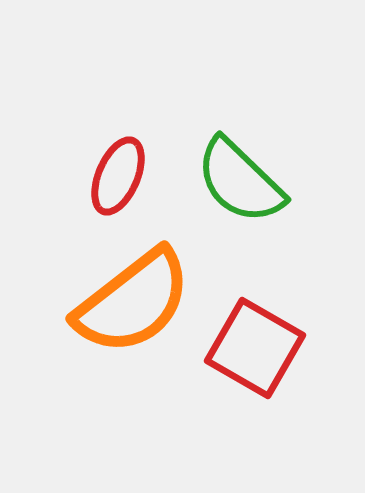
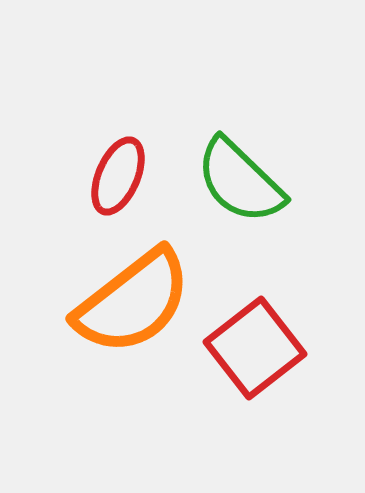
red square: rotated 22 degrees clockwise
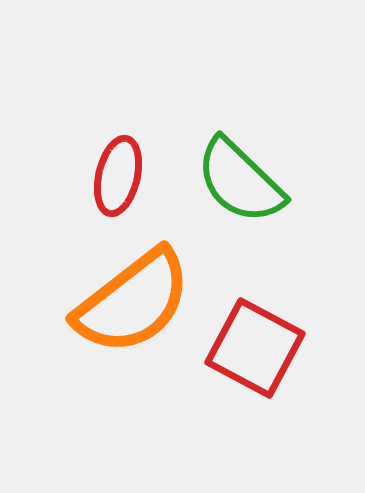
red ellipse: rotated 10 degrees counterclockwise
red square: rotated 24 degrees counterclockwise
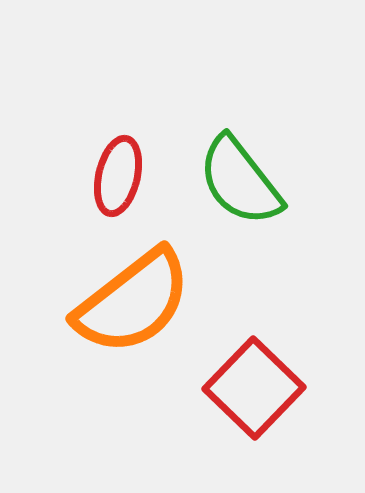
green semicircle: rotated 8 degrees clockwise
red square: moved 1 px left, 40 px down; rotated 16 degrees clockwise
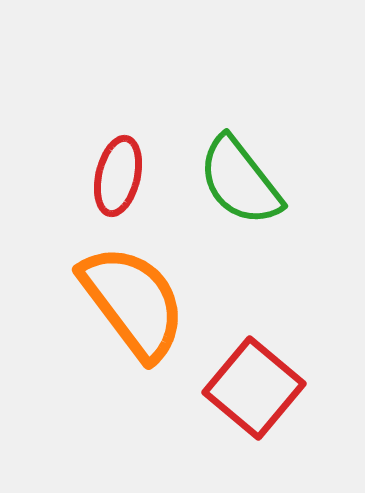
orange semicircle: rotated 89 degrees counterclockwise
red square: rotated 4 degrees counterclockwise
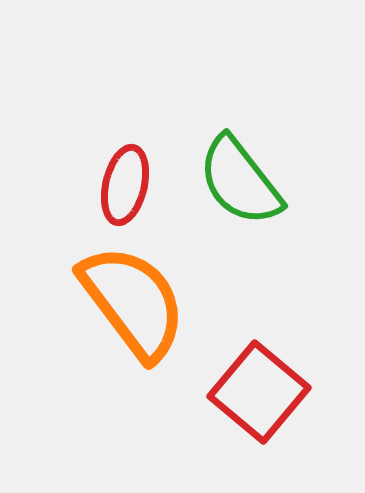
red ellipse: moved 7 px right, 9 px down
red square: moved 5 px right, 4 px down
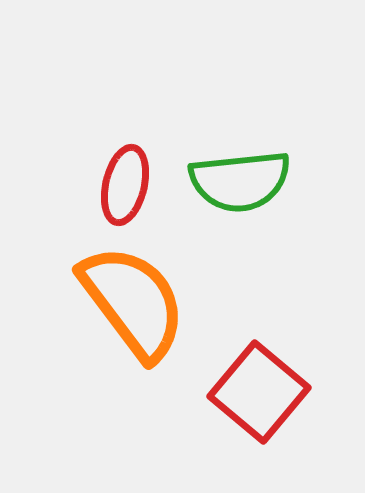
green semicircle: rotated 58 degrees counterclockwise
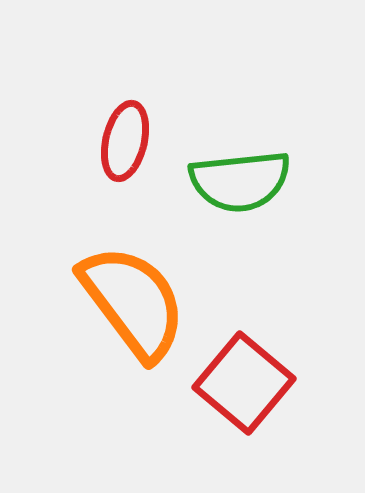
red ellipse: moved 44 px up
red square: moved 15 px left, 9 px up
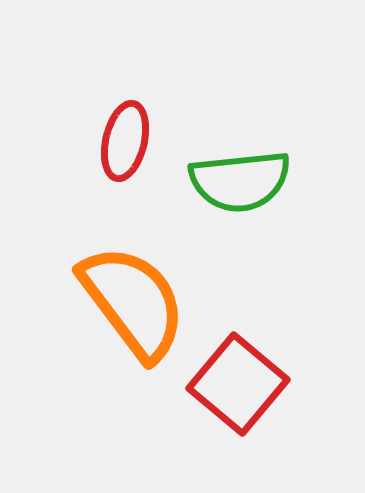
red square: moved 6 px left, 1 px down
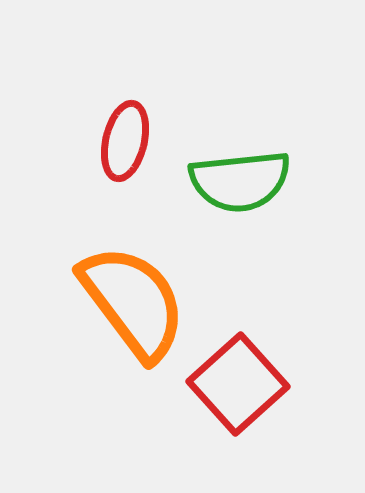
red square: rotated 8 degrees clockwise
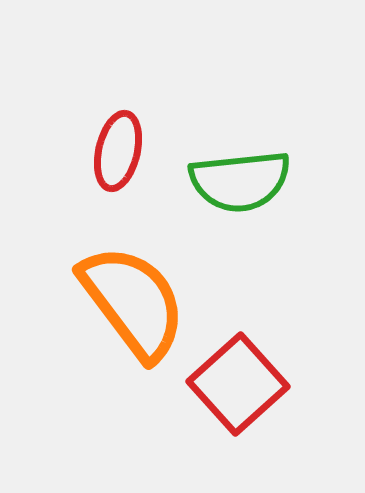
red ellipse: moved 7 px left, 10 px down
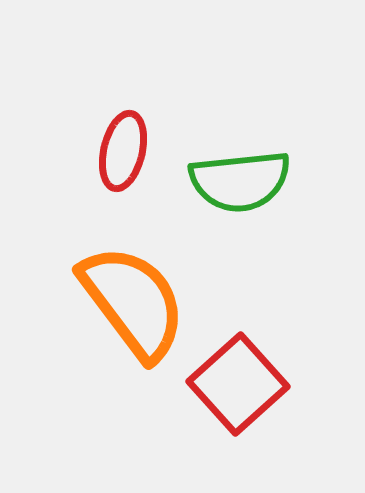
red ellipse: moved 5 px right
